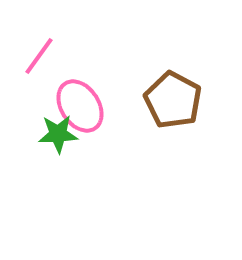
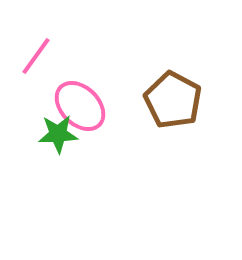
pink line: moved 3 px left
pink ellipse: rotated 12 degrees counterclockwise
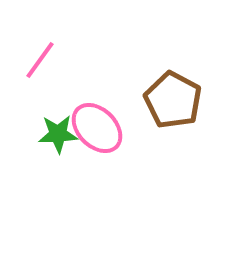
pink line: moved 4 px right, 4 px down
pink ellipse: moved 17 px right, 22 px down
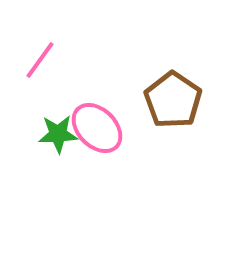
brown pentagon: rotated 6 degrees clockwise
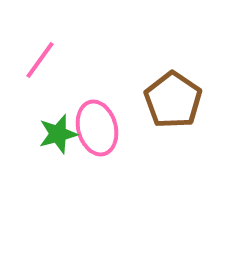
pink ellipse: rotated 30 degrees clockwise
green star: rotated 12 degrees counterclockwise
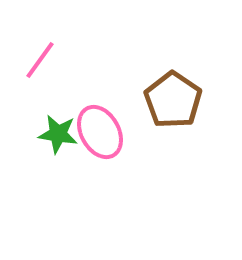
pink ellipse: moved 3 px right, 4 px down; rotated 14 degrees counterclockwise
green star: rotated 24 degrees clockwise
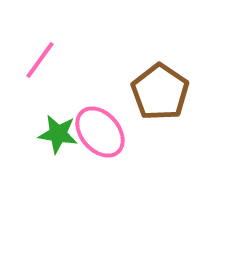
brown pentagon: moved 13 px left, 8 px up
pink ellipse: rotated 12 degrees counterclockwise
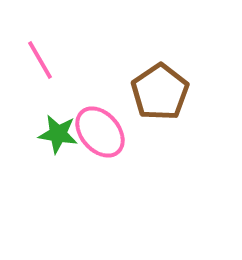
pink line: rotated 66 degrees counterclockwise
brown pentagon: rotated 4 degrees clockwise
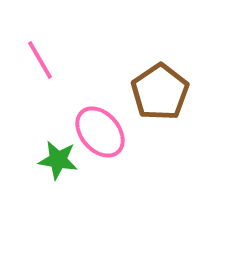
green star: moved 26 px down
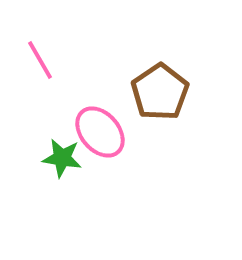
green star: moved 4 px right, 2 px up
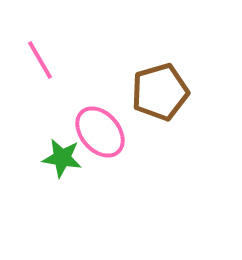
brown pentagon: rotated 18 degrees clockwise
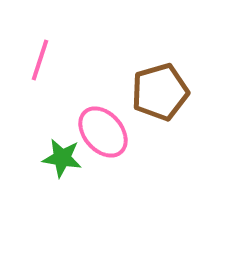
pink line: rotated 48 degrees clockwise
pink ellipse: moved 3 px right
